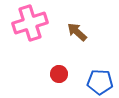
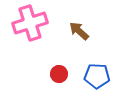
brown arrow: moved 2 px right, 1 px up
blue pentagon: moved 3 px left, 6 px up
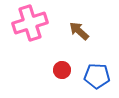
red circle: moved 3 px right, 4 px up
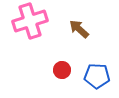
pink cross: moved 2 px up
brown arrow: moved 2 px up
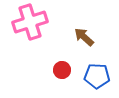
pink cross: moved 1 px down
brown arrow: moved 5 px right, 8 px down
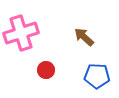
pink cross: moved 9 px left, 11 px down
red circle: moved 16 px left
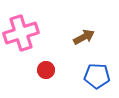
brown arrow: rotated 110 degrees clockwise
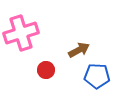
brown arrow: moved 5 px left, 13 px down
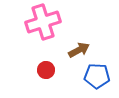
pink cross: moved 22 px right, 11 px up
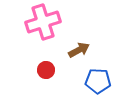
blue pentagon: moved 1 px right, 5 px down
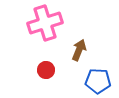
pink cross: moved 2 px right, 1 px down
brown arrow: rotated 40 degrees counterclockwise
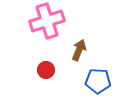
pink cross: moved 2 px right, 2 px up
